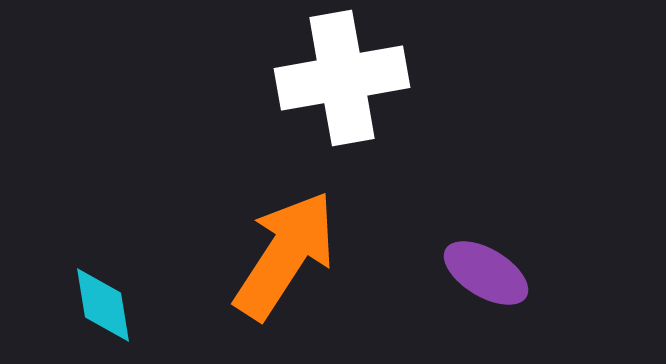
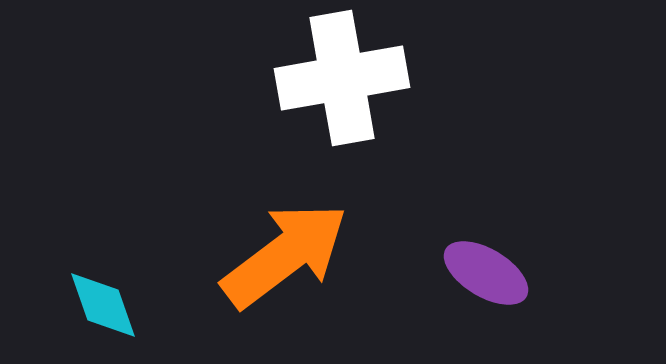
orange arrow: rotated 20 degrees clockwise
cyan diamond: rotated 10 degrees counterclockwise
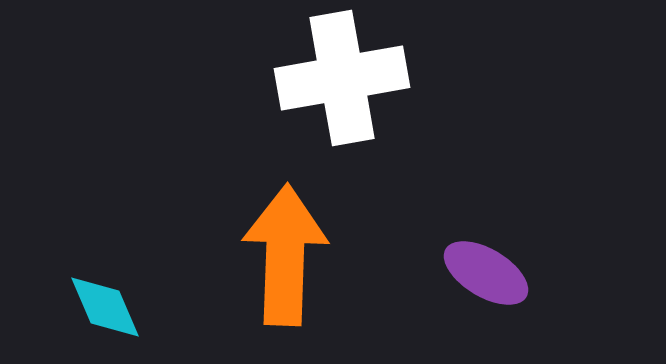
orange arrow: rotated 51 degrees counterclockwise
cyan diamond: moved 2 px right, 2 px down; rotated 4 degrees counterclockwise
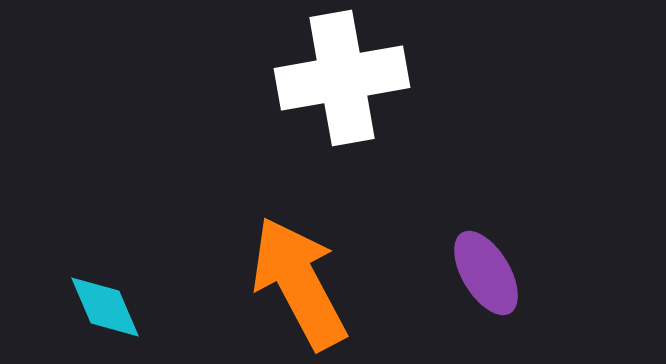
orange arrow: moved 14 px right, 28 px down; rotated 30 degrees counterclockwise
purple ellipse: rotated 28 degrees clockwise
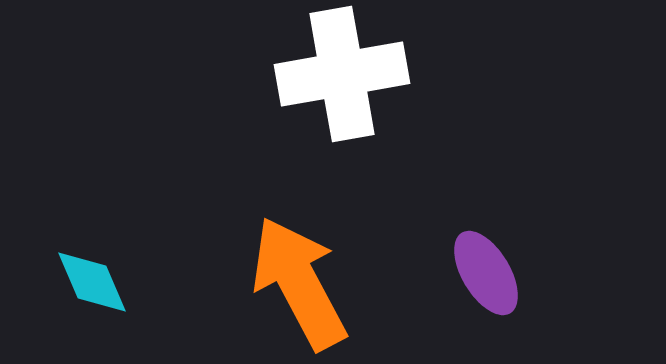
white cross: moved 4 px up
cyan diamond: moved 13 px left, 25 px up
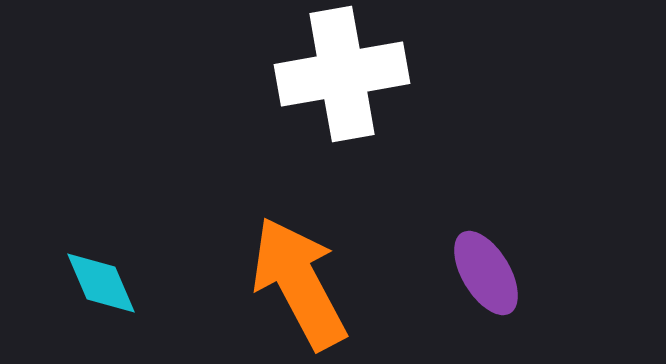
cyan diamond: moved 9 px right, 1 px down
